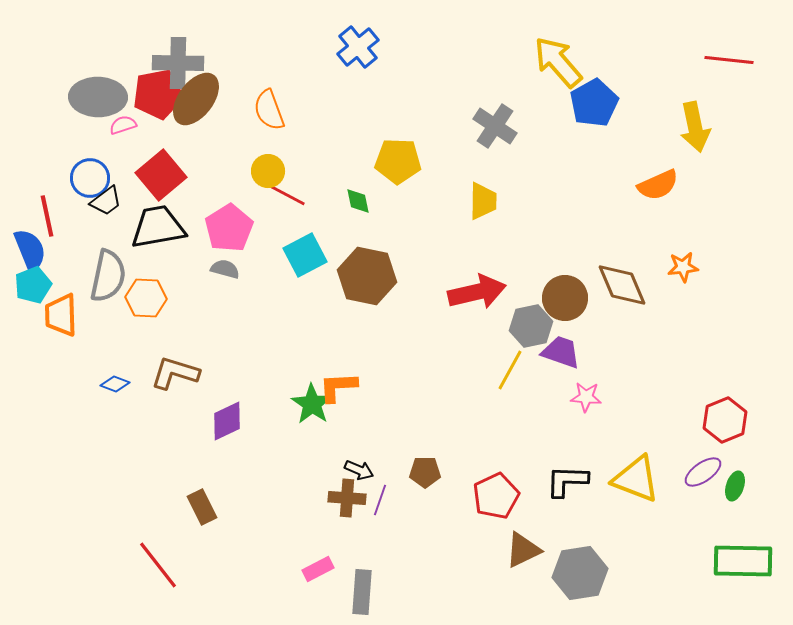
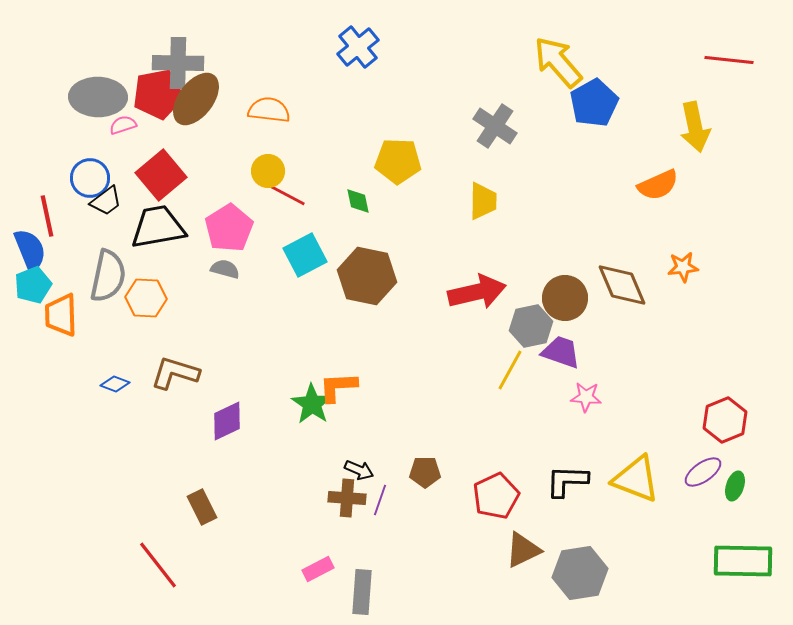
orange semicircle at (269, 110): rotated 117 degrees clockwise
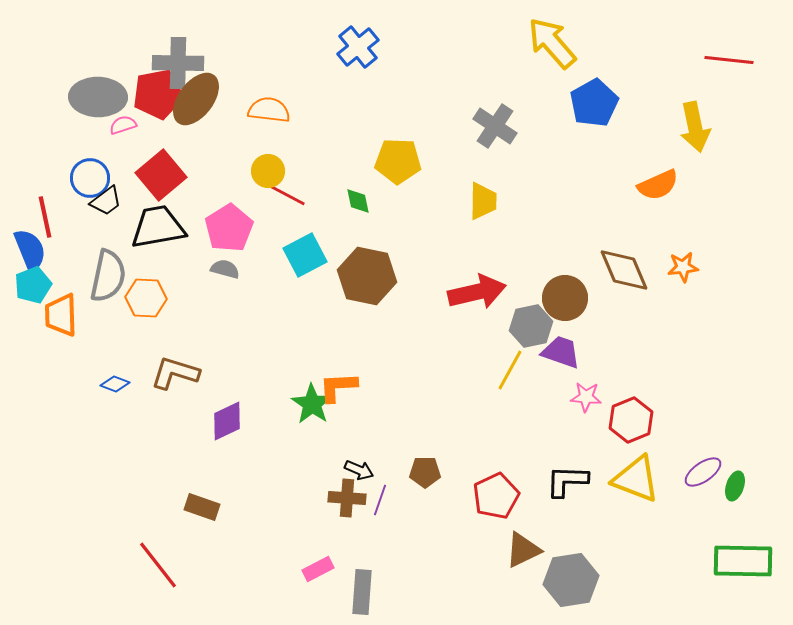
yellow arrow at (558, 62): moved 6 px left, 19 px up
red line at (47, 216): moved 2 px left, 1 px down
brown diamond at (622, 285): moved 2 px right, 15 px up
red hexagon at (725, 420): moved 94 px left
brown rectangle at (202, 507): rotated 44 degrees counterclockwise
gray hexagon at (580, 573): moved 9 px left, 7 px down
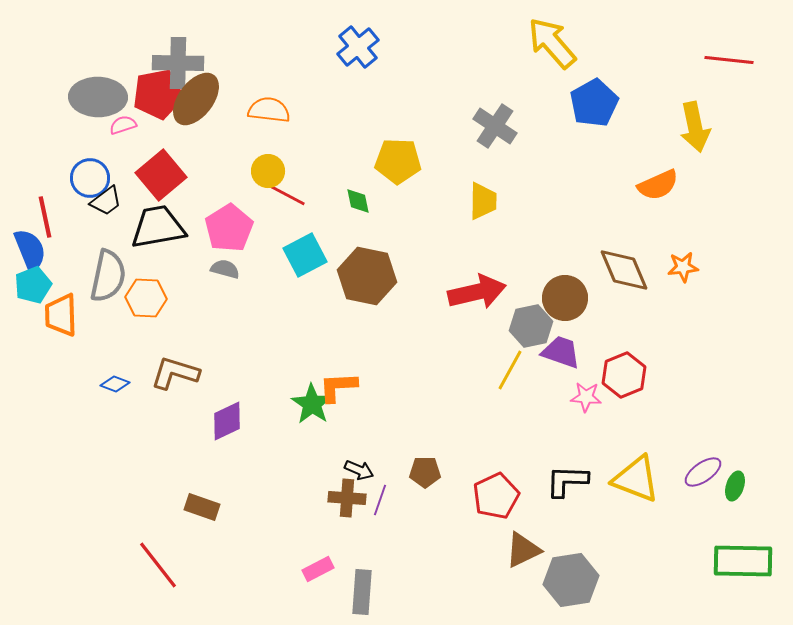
red hexagon at (631, 420): moved 7 px left, 45 px up
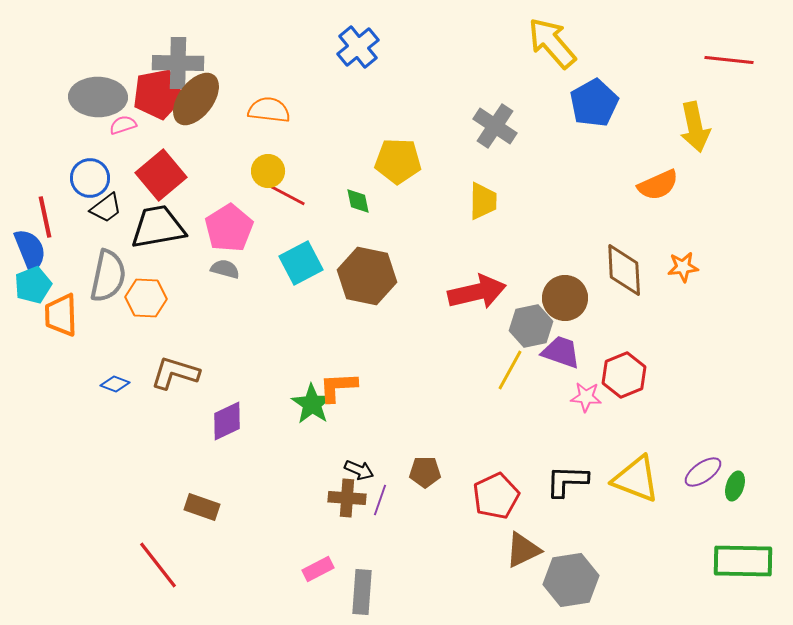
black trapezoid at (106, 201): moved 7 px down
cyan square at (305, 255): moved 4 px left, 8 px down
brown diamond at (624, 270): rotated 20 degrees clockwise
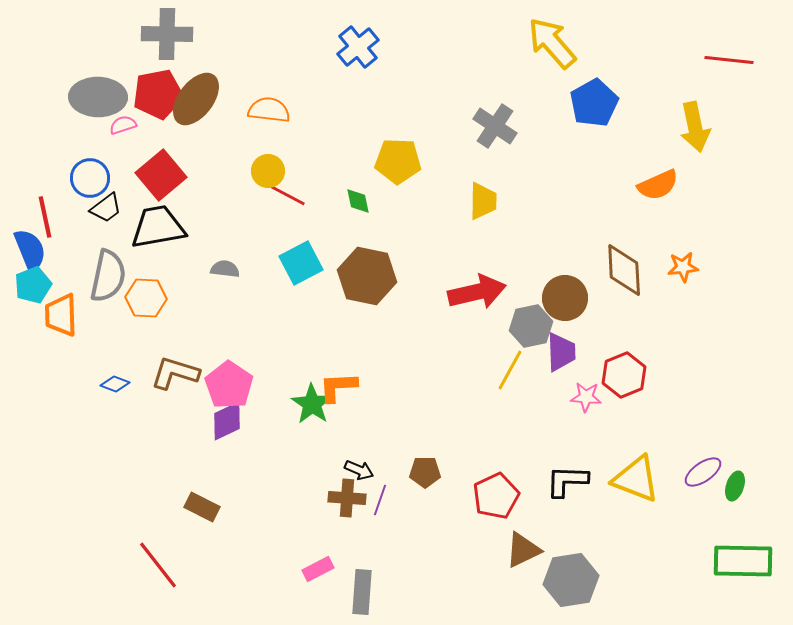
gray cross at (178, 63): moved 11 px left, 29 px up
pink pentagon at (229, 228): moved 157 px down; rotated 6 degrees counterclockwise
gray semicircle at (225, 269): rotated 8 degrees counterclockwise
purple trapezoid at (561, 352): rotated 69 degrees clockwise
brown rectangle at (202, 507): rotated 8 degrees clockwise
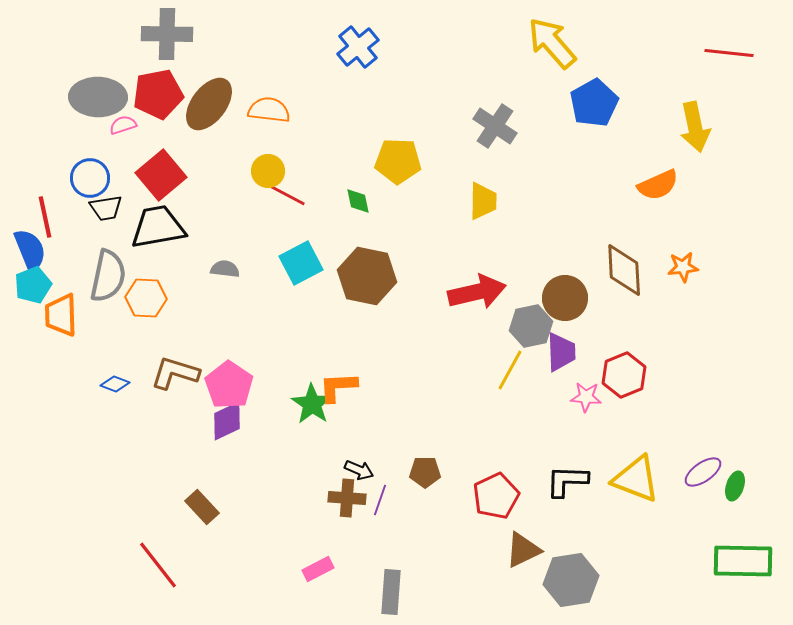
red line at (729, 60): moved 7 px up
brown ellipse at (196, 99): moved 13 px right, 5 px down
black trapezoid at (106, 208): rotated 28 degrees clockwise
brown rectangle at (202, 507): rotated 20 degrees clockwise
gray rectangle at (362, 592): moved 29 px right
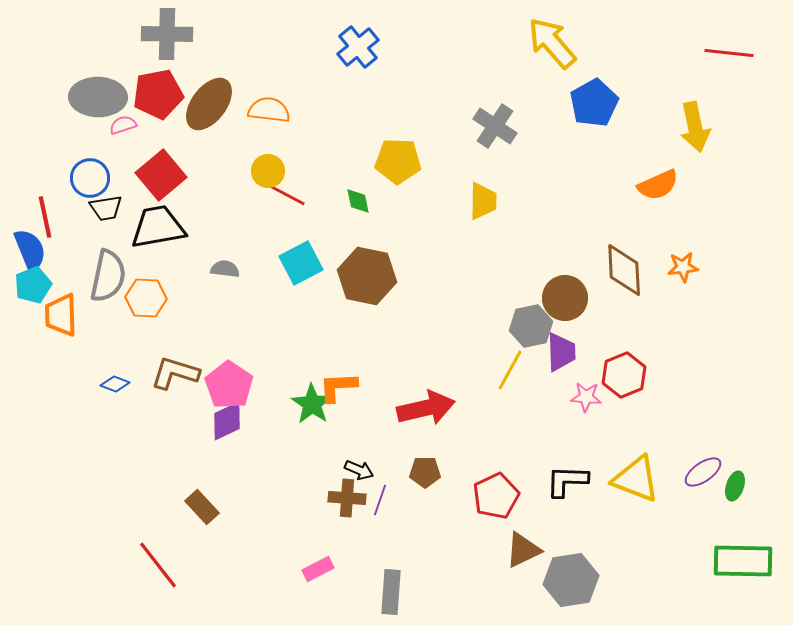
red arrow at (477, 292): moved 51 px left, 116 px down
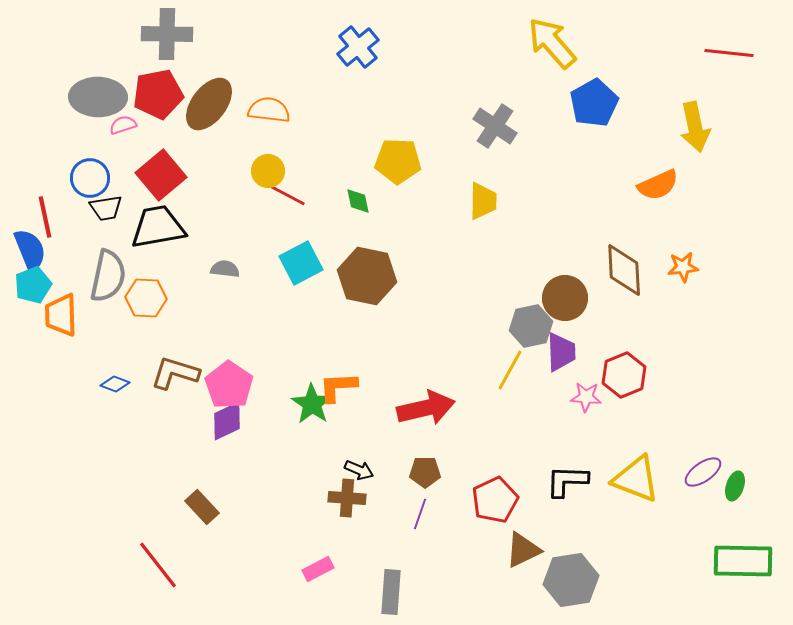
red pentagon at (496, 496): moved 1 px left, 4 px down
purple line at (380, 500): moved 40 px right, 14 px down
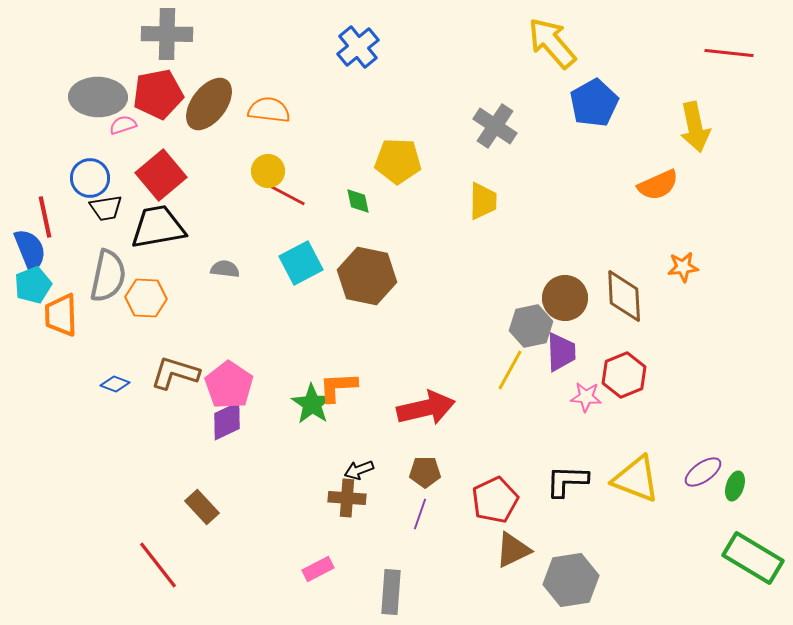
brown diamond at (624, 270): moved 26 px down
black arrow at (359, 470): rotated 136 degrees clockwise
brown triangle at (523, 550): moved 10 px left
green rectangle at (743, 561): moved 10 px right, 3 px up; rotated 30 degrees clockwise
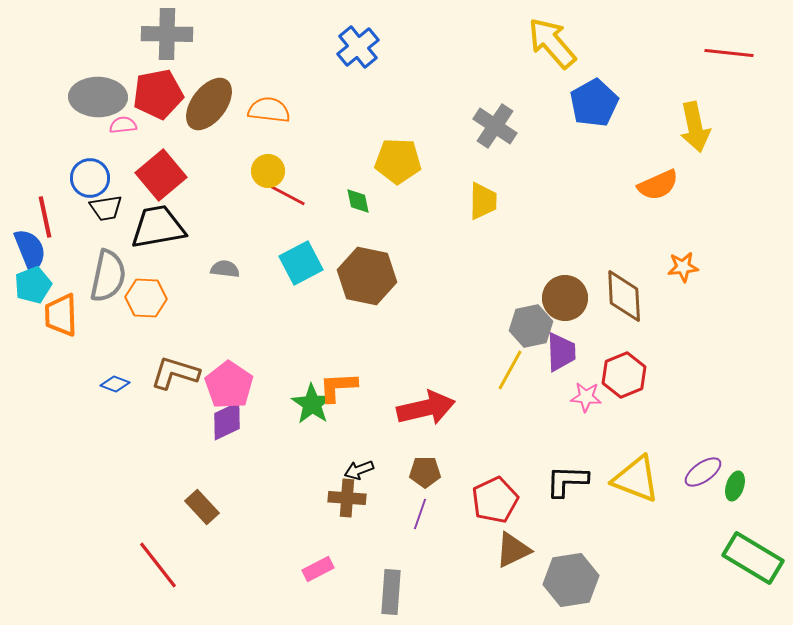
pink semicircle at (123, 125): rotated 12 degrees clockwise
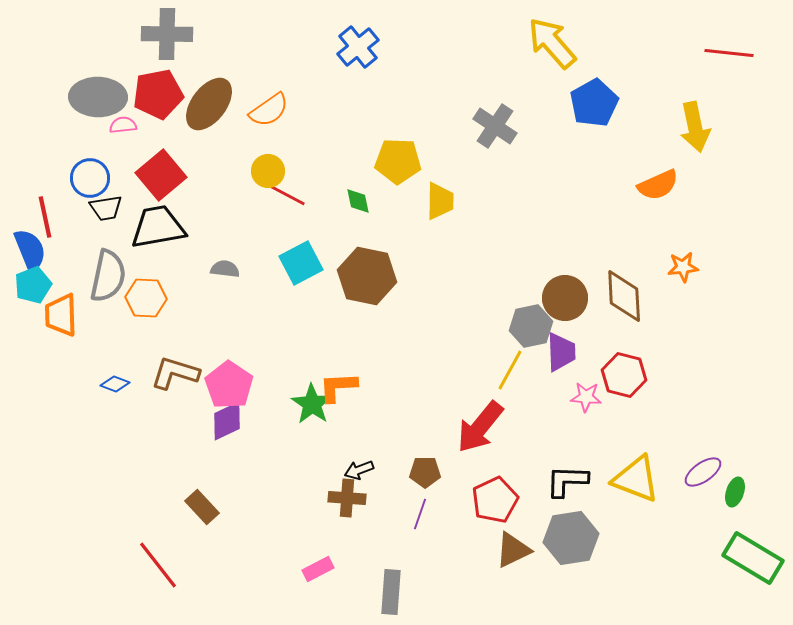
orange semicircle at (269, 110): rotated 138 degrees clockwise
yellow trapezoid at (483, 201): moved 43 px left
red hexagon at (624, 375): rotated 24 degrees counterclockwise
red arrow at (426, 408): moved 54 px right, 19 px down; rotated 142 degrees clockwise
green ellipse at (735, 486): moved 6 px down
gray hexagon at (571, 580): moved 42 px up
